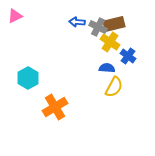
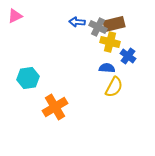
yellow cross: rotated 18 degrees counterclockwise
cyan hexagon: rotated 20 degrees clockwise
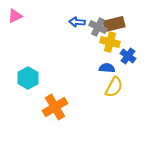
cyan hexagon: rotated 20 degrees counterclockwise
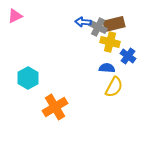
blue arrow: moved 6 px right
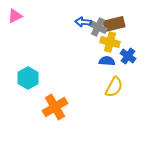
blue semicircle: moved 7 px up
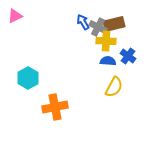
blue arrow: rotated 56 degrees clockwise
yellow cross: moved 4 px left, 1 px up; rotated 12 degrees counterclockwise
blue semicircle: moved 1 px right
orange cross: rotated 20 degrees clockwise
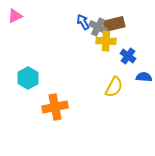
blue semicircle: moved 36 px right, 16 px down
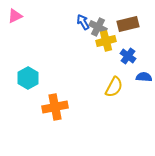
brown rectangle: moved 14 px right
yellow cross: rotated 18 degrees counterclockwise
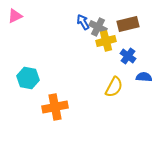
cyan hexagon: rotated 20 degrees counterclockwise
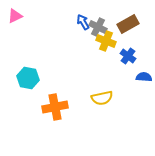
brown rectangle: rotated 15 degrees counterclockwise
yellow cross: rotated 36 degrees clockwise
yellow semicircle: moved 12 px left, 11 px down; rotated 50 degrees clockwise
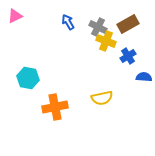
blue arrow: moved 15 px left
blue cross: rotated 21 degrees clockwise
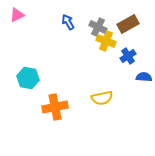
pink triangle: moved 2 px right, 1 px up
